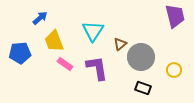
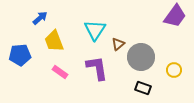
purple trapezoid: rotated 50 degrees clockwise
cyan triangle: moved 2 px right, 1 px up
brown triangle: moved 2 px left
blue pentagon: moved 2 px down
pink rectangle: moved 5 px left, 8 px down
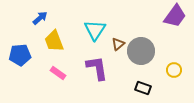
gray circle: moved 6 px up
pink rectangle: moved 2 px left, 1 px down
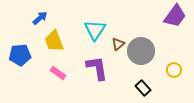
black rectangle: rotated 28 degrees clockwise
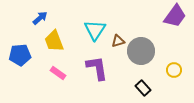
brown triangle: moved 3 px up; rotated 24 degrees clockwise
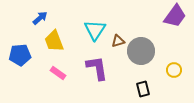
black rectangle: moved 1 px down; rotated 28 degrees clockwise
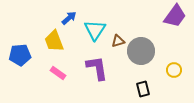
blue arrow: moved 29 px right
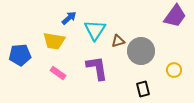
yellow trapezoid: rotated 60 degrees counterclockwise
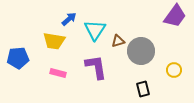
blue arrow: moved 1 px down
blue pentagon: moved 2 px left, 3 px down
purple L-shape: moved 1 px left, 1 px up
pink rectangle: rotated 21 degrees counterclockwise
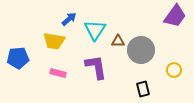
brown triangle: rotated 16 degrees clockwise
gray circle: moved 1 px up
